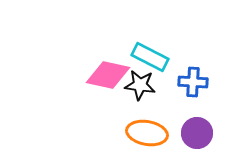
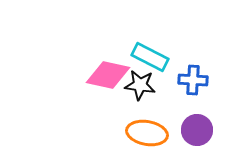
blue cross: moved 2 px up
purple circle: moved 3 px up
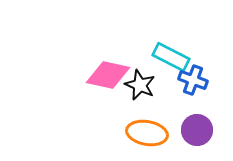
cyan rectangle: moved 21 px right
blue cross: rotated 16 degrees clockwise
black star: rotated 16 degrees clockwise
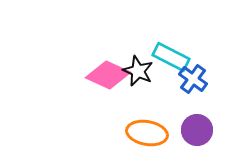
pink diamond: rotated 12 degrees clockwise
blue cross: moved 1 px up; rotated 16 degrees clockwise
black star: moved 2 px left, 14 px up
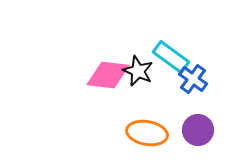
cyan rectangle: rotated 9 degrees clockwise
pink diamond: rotated 18 degrees counterclockwise
purple circle: moved 1 px right
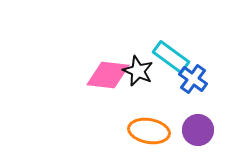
orange ellipse: moved 2 px right, 2 px up
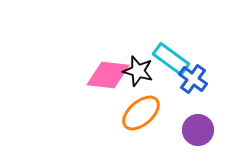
cyan rectangle: moved 2 px down
black star: rotated 8 degrees counterclockwise
orange ellipse: moved 8 px left, 18 px up; rotated 51 degrees counterclockwise
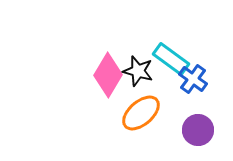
pink diamond: rotated 66 degrees counterclockwise
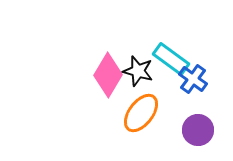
orange ellipse: rotated 12 degrees counterclockwise
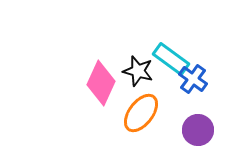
pink diamond: moved 7 px left, 8 px down; rotated 6 degrees counterclockwise
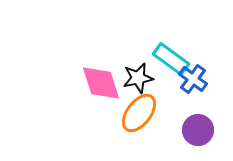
black star: moved 7 px down; rotated 28 degrees counterclockwise
pink diamond: rotated 42 degrees counterclockwise
orange ellipse: moved 2 px left
